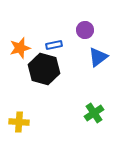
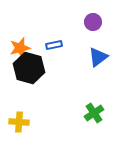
purple circle: moved 8 px right, 8 px up
black hexagon: moved 15 px left, 1 px up
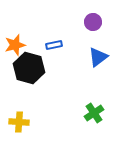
orange star: moved 5 px left, 3 px up
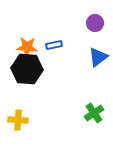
purple circle: moved 2 px right, 1 px down
orange star: moved 12 px right, 2 px down; rotated 20 degrees clockwise
black hexagon: moved 2 px left, 1 px down; rotated 12 degrees counterclockwise
yellow cross: moved 1 px left, 2 px up
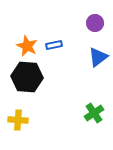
orange star: moved 1 px up; rotated 20 degrees clockwise
black hexagon: moved 8 px down
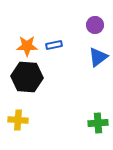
purple circle: moved 2 px down
orange star: rotated 25 degrees counterclockwise
green cross: moved 4 px right, 10 px down; rotated 30 degrees clockwise
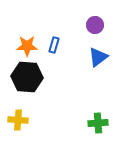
blue rectangle: rotated 63 degrees counterclockwise
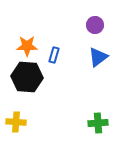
blue rectangle: moved 10 px down
yellow cross: moved 2 px left, 2 px down
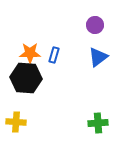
orange star: moved 3 px right, 7 px down
black hexagon: moved 1 px left, 1 px down
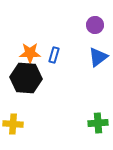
yellow cross: moved 3 px left, 2 px down
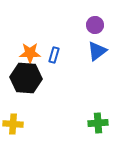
blue triangle: moved 1 px left, 6 px up
